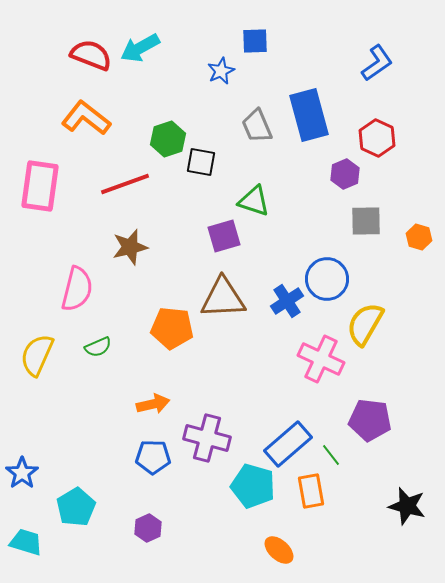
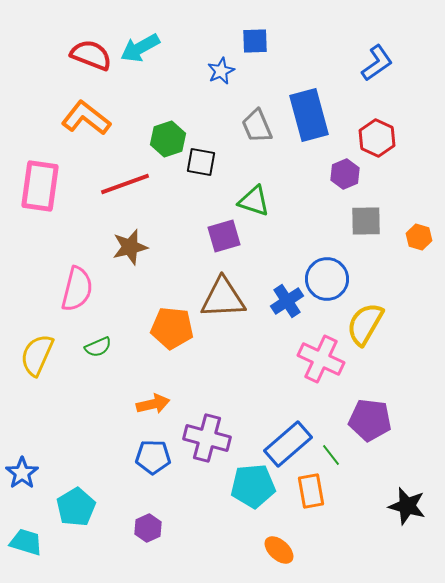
cyan pentagon at (253, 486): rotated 21 degrees counterclockwise
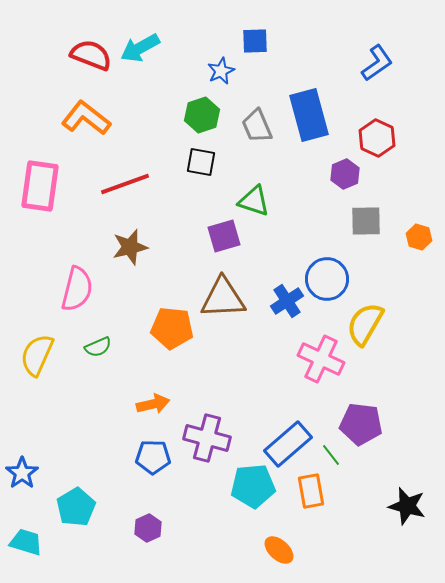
green hexagon at (168, 139): moved 34 px right, 24 px up
purple pentagon at (370, 420): moved 9 px left, 4 px down
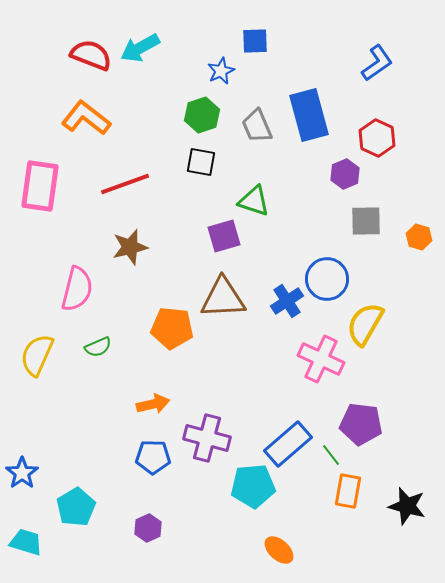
orange rectangle at (311, 491): moved 37 px right; rotated 20 degrees clockwise
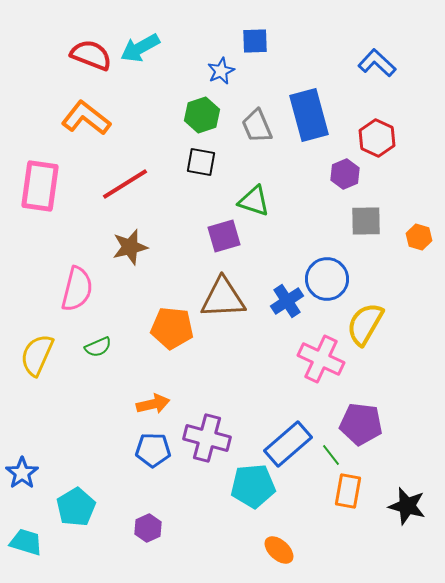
blue L-shape at (377, 63): rotated 102 degrees counterclockwise
red line at (125, 184): rotated 12 degrees counterclockwise
blue pentagon at (153, 457): moved 7 px up
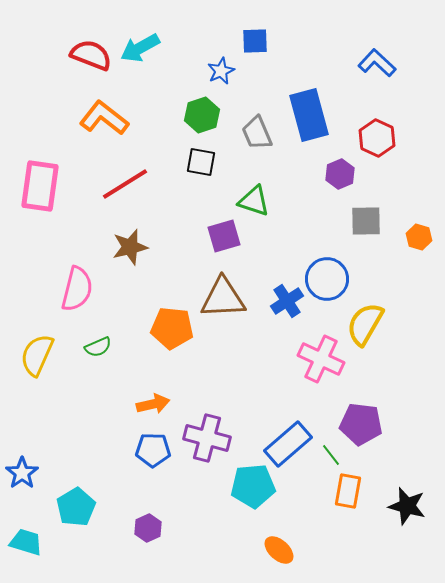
orange L-shape at (86, 118): moved 18 px right
gray trapezoid at (257, 126): moved 7 px down
purple hexagon at (345, 174): moved 5 px left
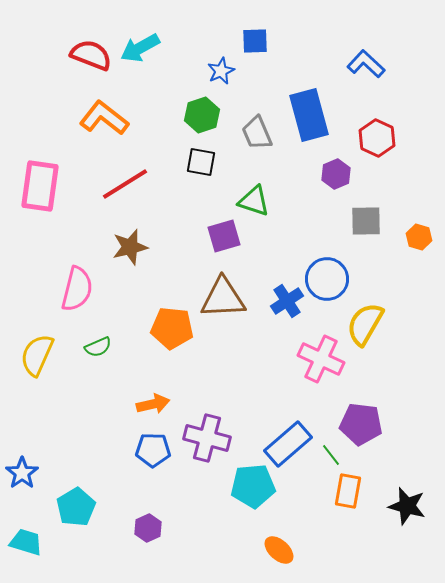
blue L-shape at (377, 63): moved 11 px left, 1 px down
purple hexagon at (340, 174): moved 4 px left
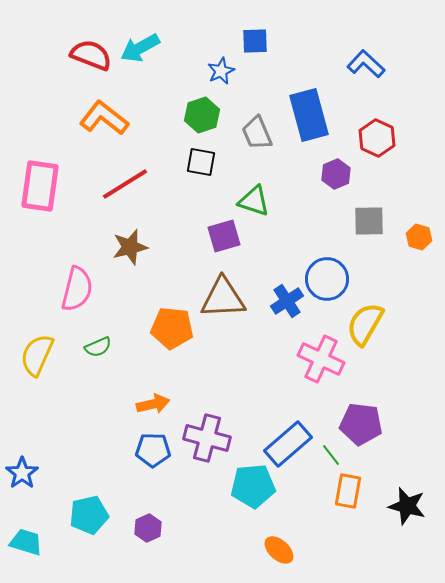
gray square at (366, 221): moved 3 px right
cyan pentagon at (76, 507): moved 13 px right, 8 px down; rotated 18 degrees clockwise
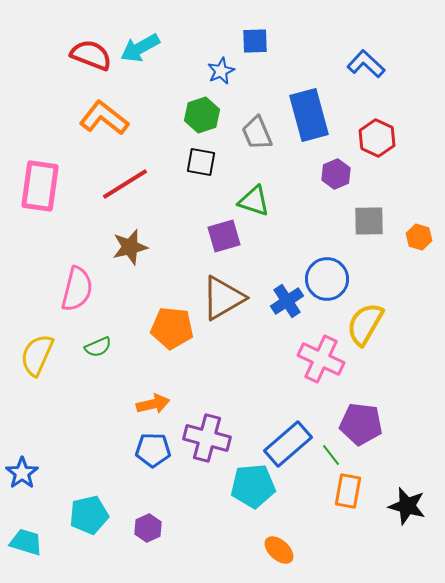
brown triangle at (223, 298): rotated 27 degrees counterclockwise
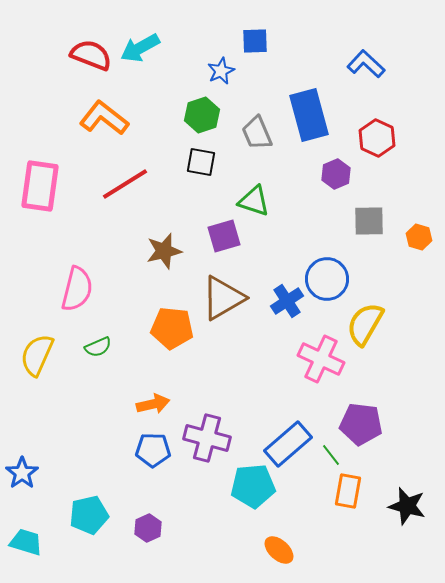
brown star at (130, 247): moved 34 px right, 4 px down
